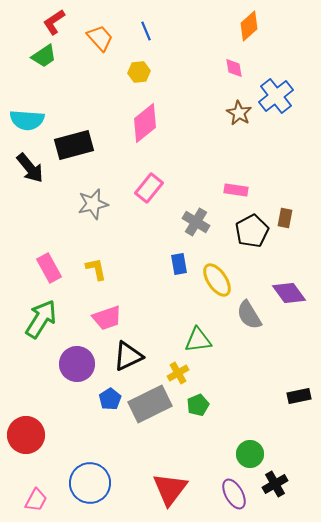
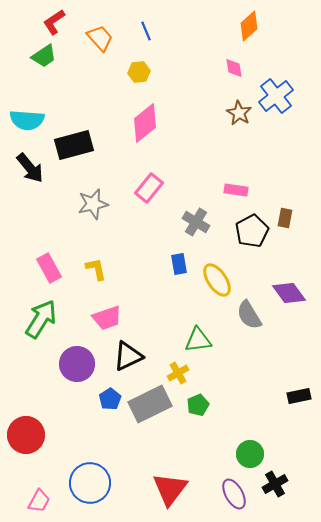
pink trapezoid at (36, 500): moved 3 px right, 1 px down
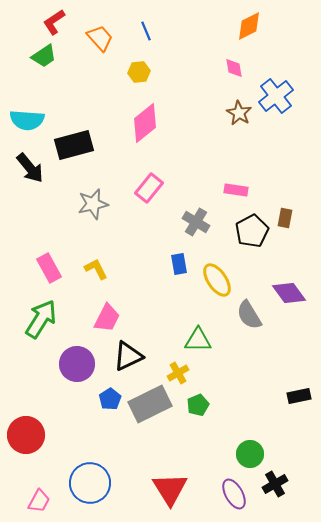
orange diamond at (249, 26): rotated 16 degrees clockwise
yellow L-shape at (96, 269): rotated 15 degrees counterclockwise
pink trapezoid at (107, 318): rotated 44 degrees counterclockwise
green triangle at (198, 340): rotated 8 degrees clockwise
red triangle at (170, 489): rotated 9 degrees counterclockwise
